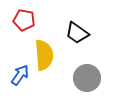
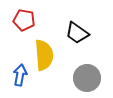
blue arrow: rotated 25 degrees counterclockwise
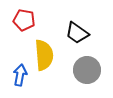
gray circle: moved 8 px up
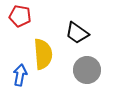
red pentagon: moved 4 px left, 4 px up
yellow semicircle: moved 1 px left, 1 px up
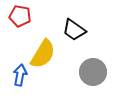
black trapezoid: moved 3 px left, 3 px up
yellow semicircle: rotated 36 degrees clockwise
gray circle: moved 6 px right, 2 px down
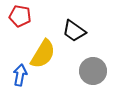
black trapezoid: moved 1 px down
gray circle: moved 1 px up
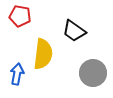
yellow semicircle: rotated 24 degrees counterclockwise
gray circle: moved 2 px down
blue arrow: moved 3 px left, 1 px up
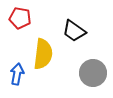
red pentagon: moved 2 px down
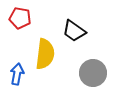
yellow semicircle: moved 2 px right
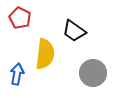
red pentagon: rotated 15 degrees clockwise
